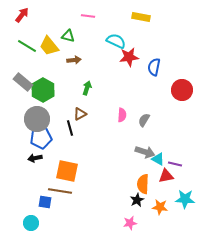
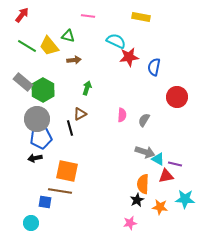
red circle: moved 5 px left, 7 px down
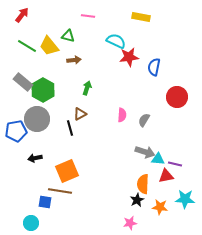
blue pentagon: moved 25 px left, 7 px up
cyan triangle: rotated 24 degrees counterclockwise
orange square: rotated 35 degrees counterclockwise
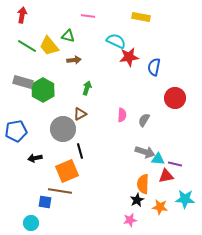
red arrow: rotated 28 degrees counterclockwise
gray rectangle: rotated 24 degrees counterclockwise
red circle: moved 2 px left, 1 px down
gray circle: moved 26 px right, 10 px down
black line: moved 10 px right, 23 px down
pink star: moved 3 px up
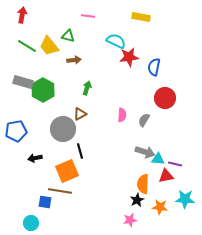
red circle: moved 10 px left
